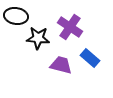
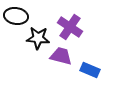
blue rectangle: moved 12 px down; rotated 18 degrees counterclockwise
purple trapezoid: moved 9 px up
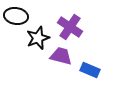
black star: rotated 25 degrees counterclockwise
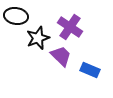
purple trapezoid: rotated 30 degrees clockwise
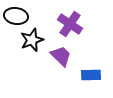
purple cross: moved 3 px up
black star: moved 6 px left, 2 px down
blue rectangle: moved 1 px right, 5 px down; rotated 24 degrees counterclockwise
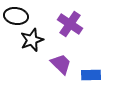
purple trapezoid: moved 8 px down
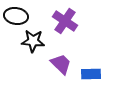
purple cross: moved 5 px left, 3 px up
black star: moved 1 px right, 1 px down; rotated 25 degrees clockwise
blue rectangle: moved 1 px up
